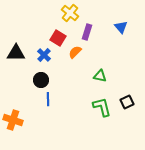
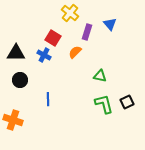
blue triangle: moved 11 px left, 3 px up
red square: moved 5 px left
blue cross: rotated 16 degrees counterclockwise
black circle: moved 21 px left
green L-shape: moved 2 px right, 3 px up
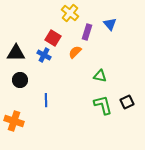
blue line: moved 2 px left, 1 px down
green L-shape: moved 1 px left, 1 px down
orange cross: moved 1 px right, 1 px down
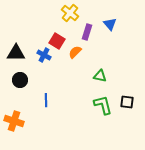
red square: moved 4 px right, 3 px down
black square: rotated 32 degrees clockwise
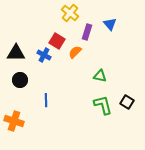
black square: rotated 24 degrees clockwise
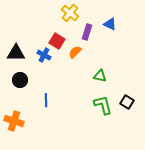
blue triangle: rotated 24 degrees counterclockwise
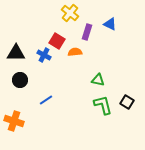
orange semicircle: rotated 40 degrees clockwise
green triangle: moved 2 px left, 4 px down
blue line: rotated 56 degrees clockwise
